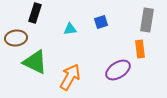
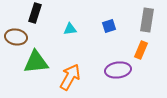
blue square: moved 8 px right, 4 px down
brown ellipse: moved 1 px up; rotated 15 degrees clockwise
orange rectangle: moved 1 px right, 1 px down; rotated 30 degrees clockwise
green triangle: moved 1 px right; rotated 32 degrees counterclockwise
purple ellipse: rotated 25 degrees clockwise
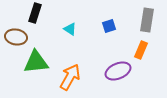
cyan triangle: rotated 40 degrees clockwise
purple ellipse: moved 1 px down; rotated 15 degrees counterclockwise
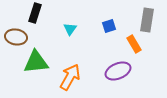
cyan triangle: rotated 32 degrees clockwise
orange rectangle: moved 7 px left, 6 px up; rotated 54 degrees counterclockwise
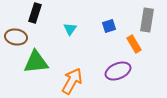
orange arrow: moved 2 px right, 4 px down
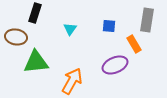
blue square: rotated 24 degrees clockwise
purple ellipse: moved 3 px left, 6 px up
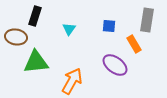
black rectangle: moved 3 px down
cyan triangle: moved 1 px left
purple ellipse: rotated 60 degrees clockwise
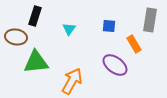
gray rectangle: moved 3 px right
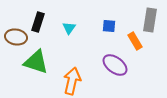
black rectangle: moved 3 px right, 6 px down
cyan triangle: moved 1 px up
orange rectangle: moved 1 px right, 3 px up
green triangle: rotated 24 degrees clockwise
orange arrow: rotated 16 degrees counterclockwise
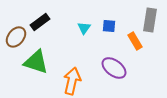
black rectangle: moved 2 px right; rotated 36 degrees clockwise
cyan triangle: moved 15 px right
brown ellipse: rotated 60 degrees counterclockwise
purple ellipse: moved 1 px left, 3 px down
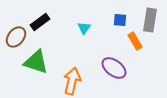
blue square: moved 11 px right, 6 px up
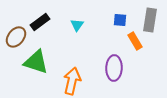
cyan triangle: moved 7 px left, 3 px up
purple ellipse: rotated 55 degrees clockwise
